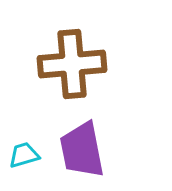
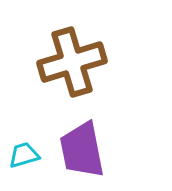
brown cross: moved 2 px up; rotated 12 degrees counterclockwise
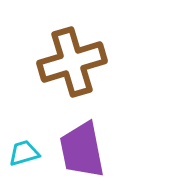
cyan trapezoid: moved 2 px up
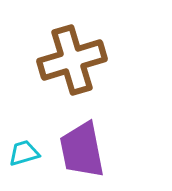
brown cross: moved 2 px up
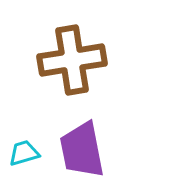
brown cross: rotated 8 degrees clockwise
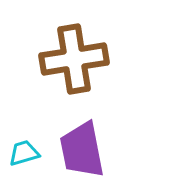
brown cross: moved 2 px right, 1 px up
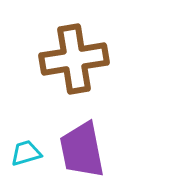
cyan trapezoid: moved 2 px right
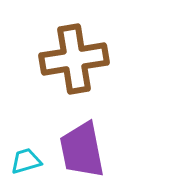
cyan trapezoid: moved 8 px down
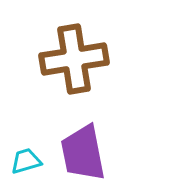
purple trapezoid: moved 1 px right, 3 px down
